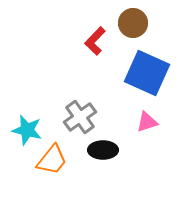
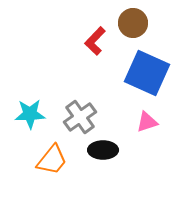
cyan star: moved 3 px right, 16 px up; rotated 16 degrees counterclockwise
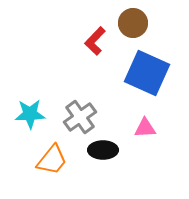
pink triangle: moved 2 px left, 6 px down; rotated 15 degrees clockwise
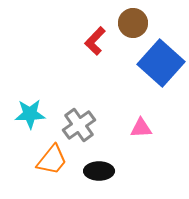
blue square: moved 14 px right, 10 px up; rotated 18 degrees clockwise
gray cross: moved 1 px left, 8 px down
pink triangle: moved 4 px left
black ellipse: moved 4 px left, 21 px down
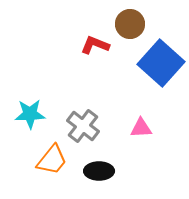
brown circle: moved 3 px left, 1 px down
red L-shape: moved 4 px down; rotated 68 degrees clockwise
gray cross: moved 4 px right, 1 px down; rotated 16 degrees counterclockwise
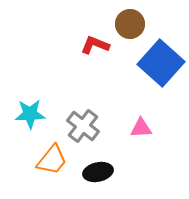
black ellipse: moved 1 px left, 1 px down; rotated 12 degrees counterclockwise
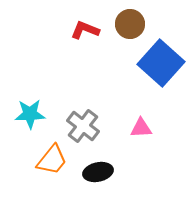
red L-shape: moved 10 px left, 15 px up
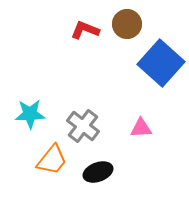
brown circle: moved 3 px left
black ellipse: rotated 8 degrees counterclockwise
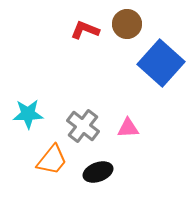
cyan star: moved 2 px left
pink triangle: moved 13 px left
